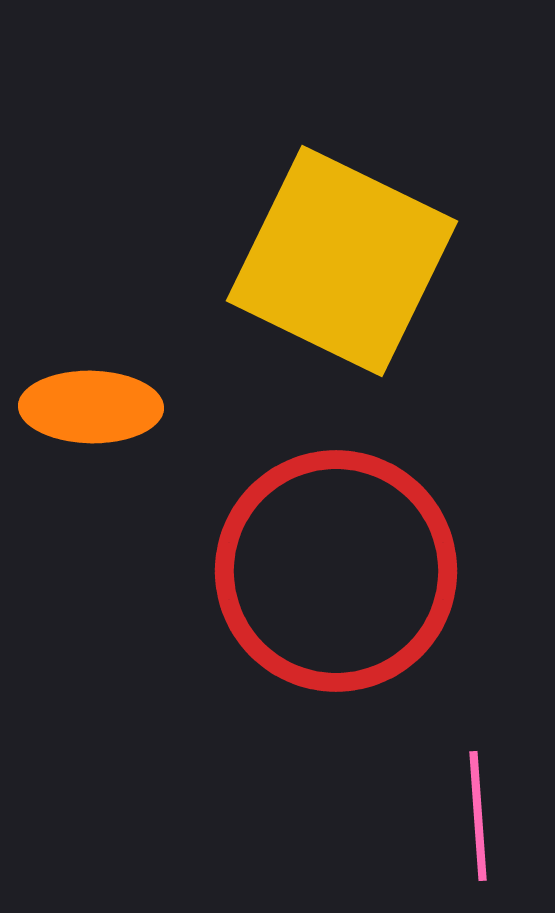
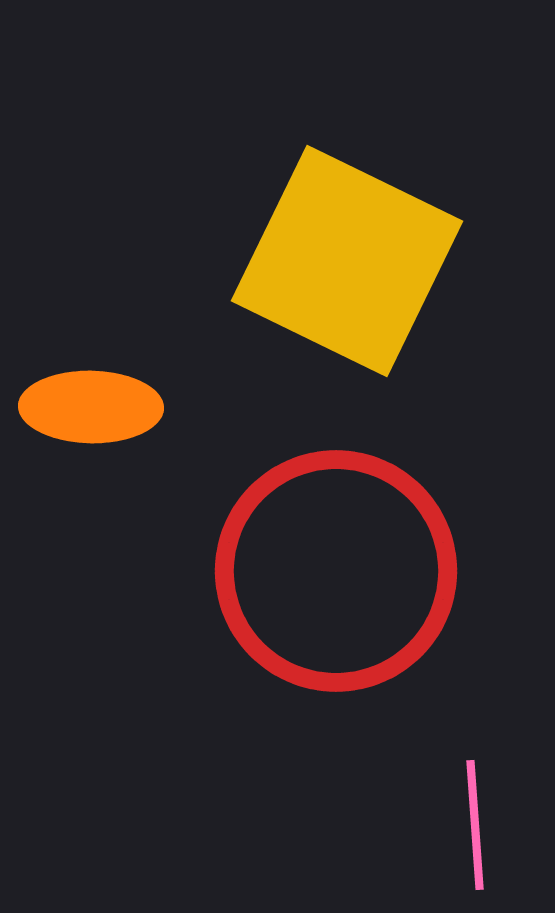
yellow square: moved 5 px right
pink line: moved 3 px left, 9 px down
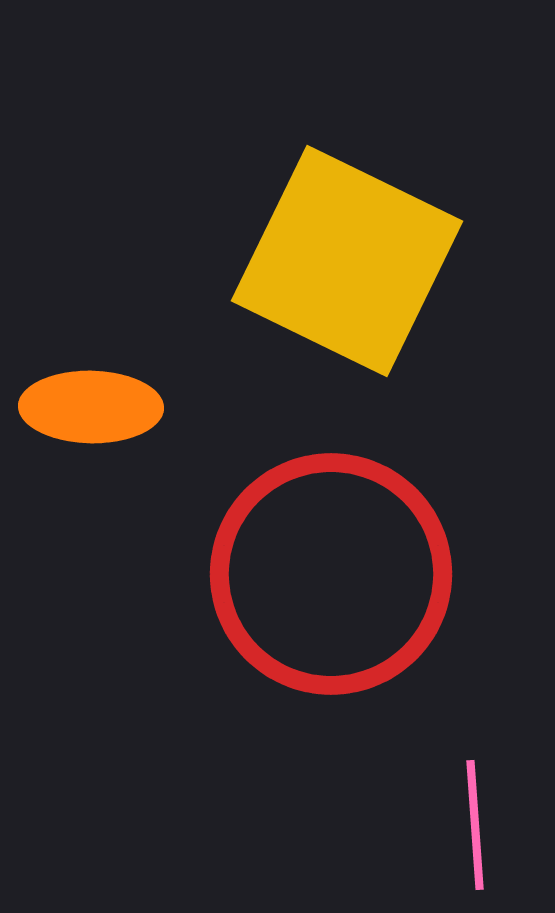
red circle: moved 5 px left, 3 px down
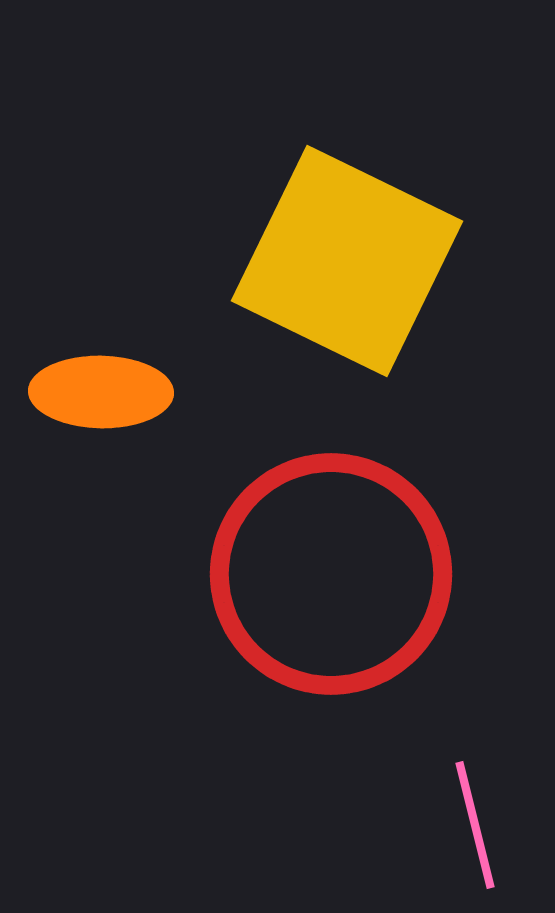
orange ellipse: moved 10 px right, 15 px up
pink line: rotated 10 degrees counterclockwise
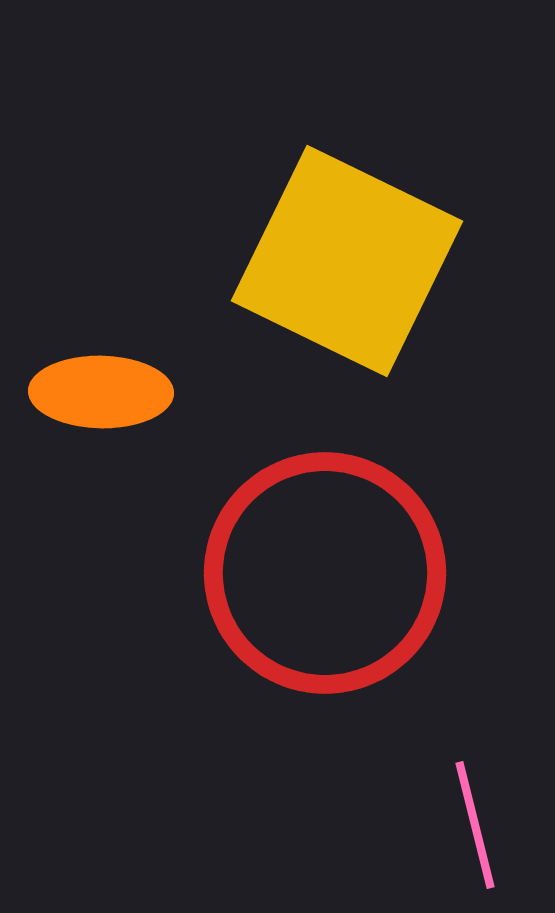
red circle: moved 6 px left, 1 px up
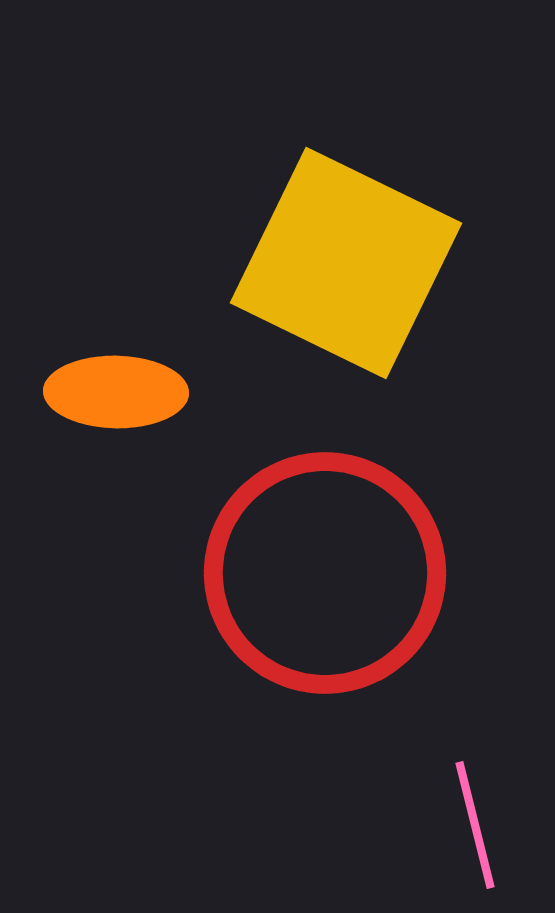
yellow square: moved 1 px left, 2 px down
orange ellipse: moved 15 px right
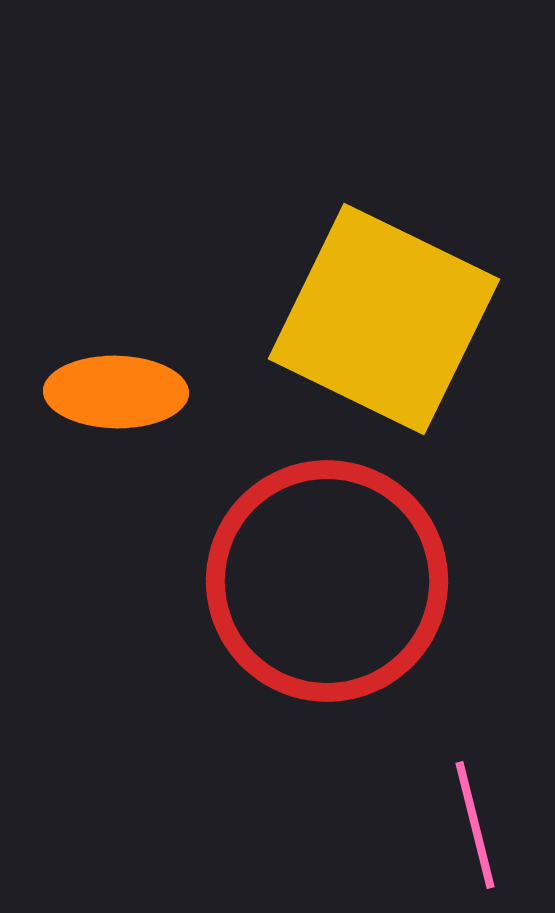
yellow square: moved 38 px right, 56 px down
red circle: moved 2 px right, 8 px down
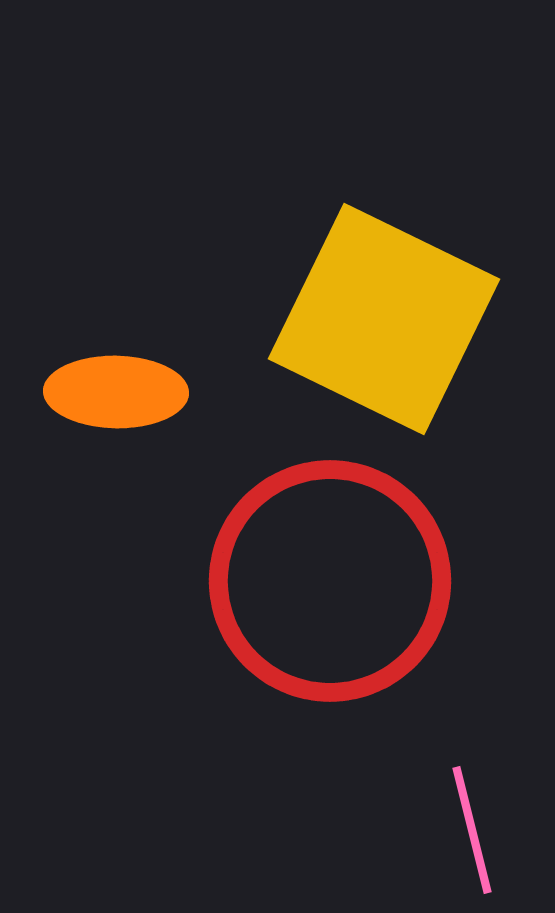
red circle: moved 3 px right
pink line: moved 3 px left, 5 px down
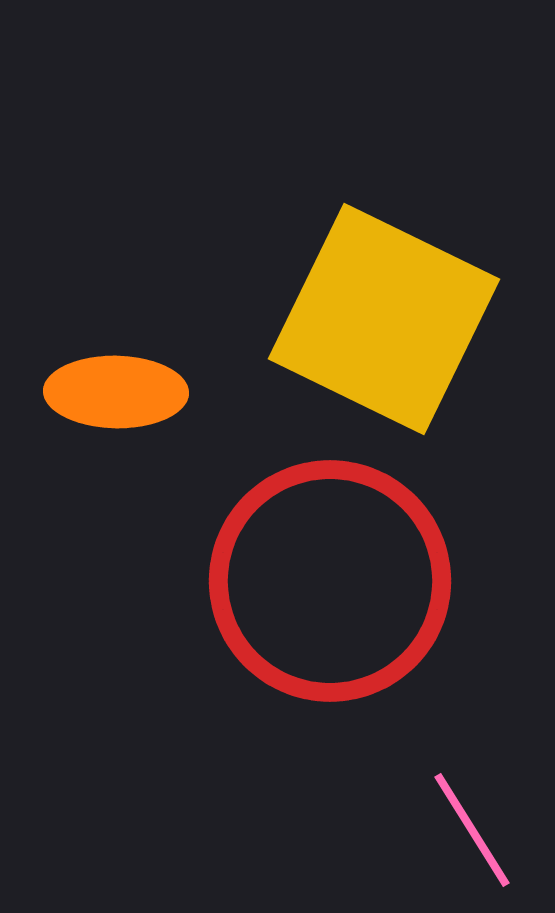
pink line: rotated 18 degrees counterclockwise
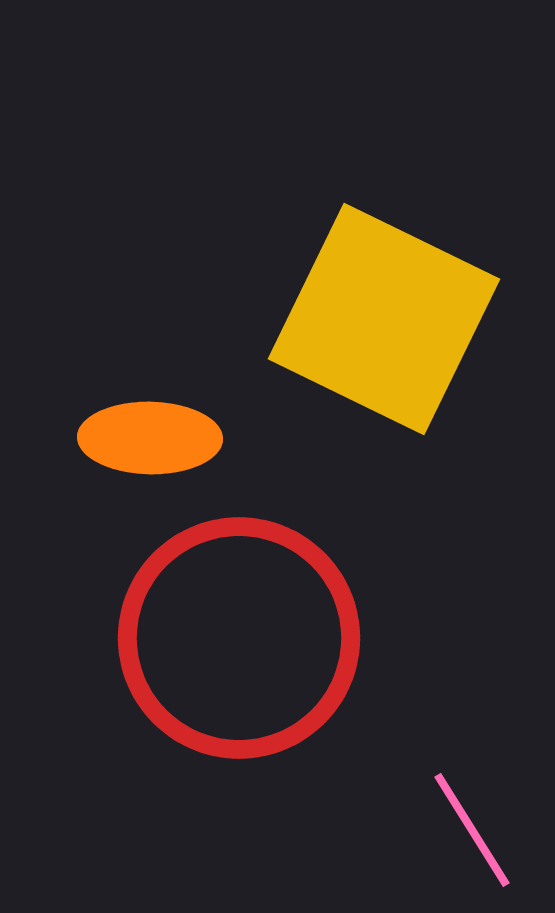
orange ellipse: moved 34 px right, 46 px down
red circle: moved 91 px left, 57 px down
